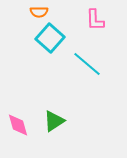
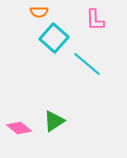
cyan square: moved 4 px right
pink diamond: moved 1 px right, 3 px down; rotated 35 degrees counterclockwise
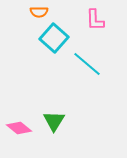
green triangle: rotated 25 degrees counterclockwise
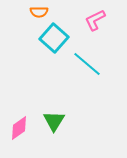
pink L-shape: rotated 65 degrees clockwise
pink diamond: rotated 75 degrees counterclockwise
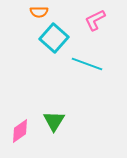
cyan line: rotated 20 degrees counterclockwise
pink diamond: moved 1 px right, 3 px down
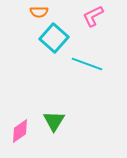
pink L-shape: moved 2 px left, 4 px up
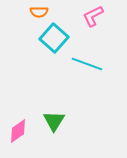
pink diamond: moved 2 px left
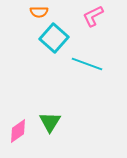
green triangle: moved 4 px left, 1 px down
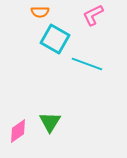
orange semicircle: moved 1 px right
pink L-shape: moved 1 px up
cyan square: moved 1 px right, 1 px down; rotated 12 degrees counterclockwise
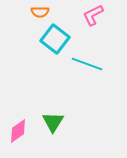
cyan square: rotated 8 degrees clockwise
green triangle: moved 3 px right
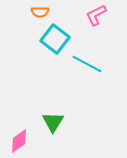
pink L-shape: moved 3 px right
cyan line: rotated 8 degrees clockwise
pink diamond: moved 1 px right, 10 px down
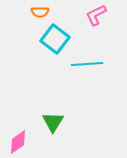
cyan line: rotated 32 degrees counterclockwise
pink diamond: moved 1 px left, 1 px down
